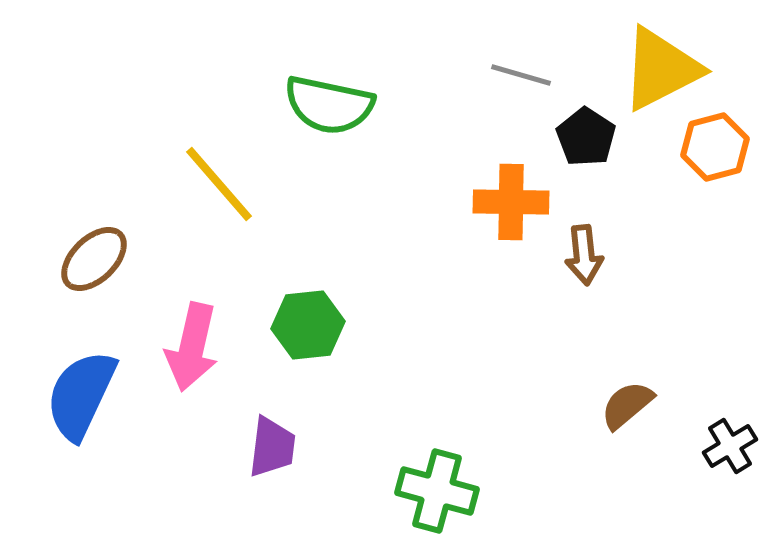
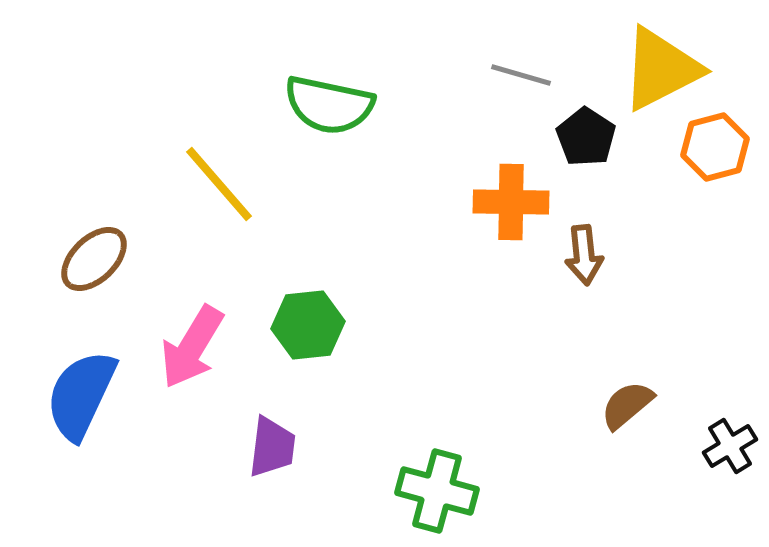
pink arrow: rotated 18 degrees clockwise
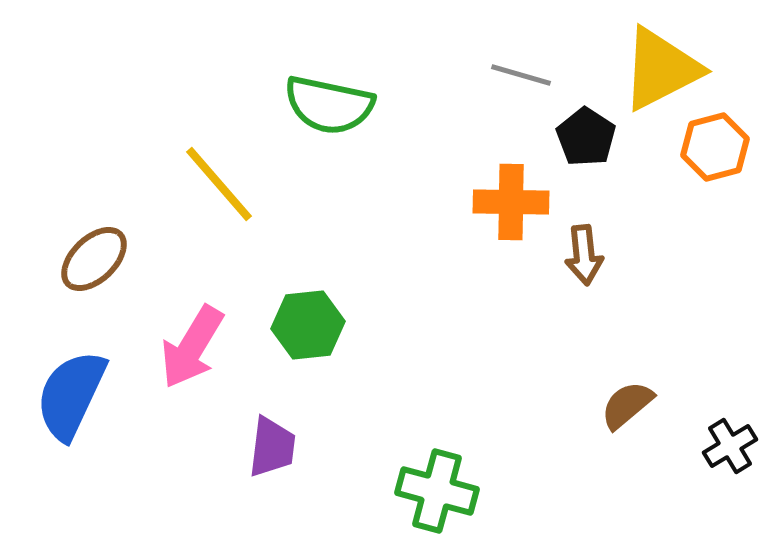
blue semicircle: moved 10 px left
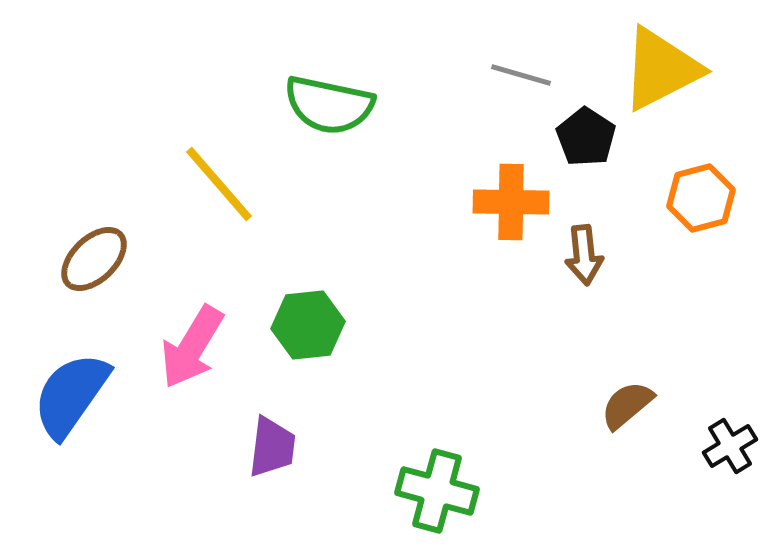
orange hexagon: moved 14 px left, 51 px down
blue semicircle: rotated 10 degrees clockwise
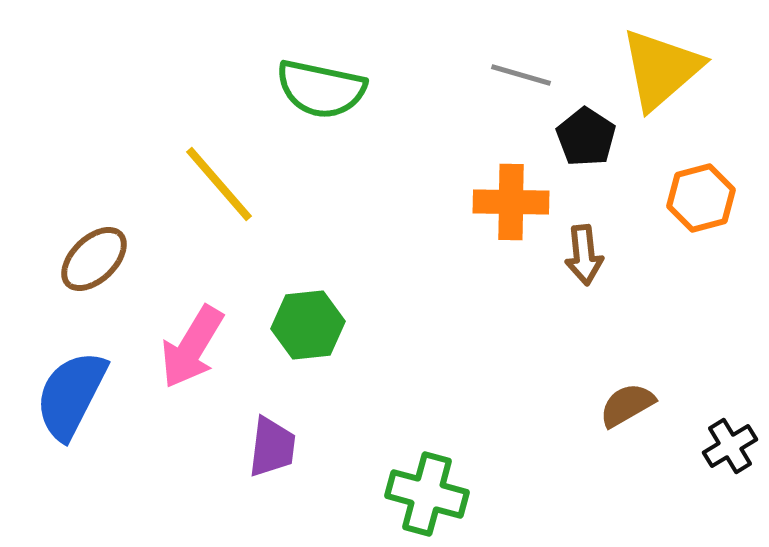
yellow triangle: rotated 14 degrees counterclockwise
green semicircle: moved 8 px left, 16 px up
blue semicircle: rotated 8 degrees counterclockwise
brown semicircle: rotated 10 degrees clockwise
green cross: moved 10 px left, 3 px down
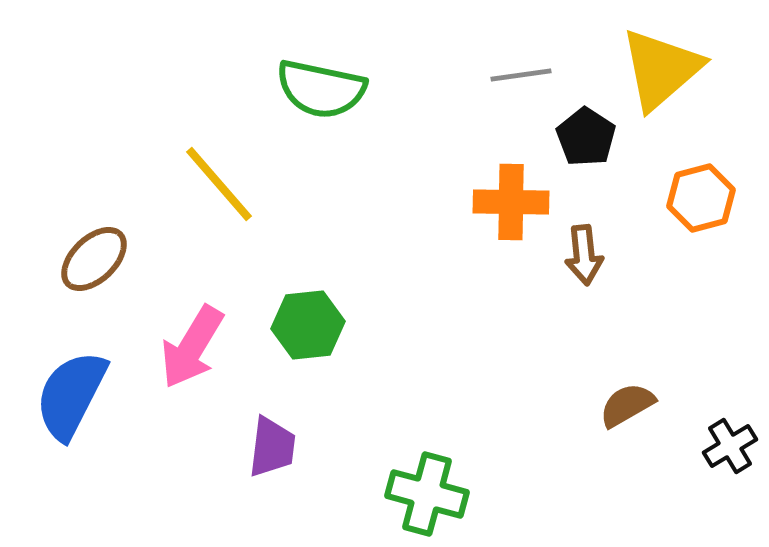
gray line: rotated 24 degrees counterclockwise
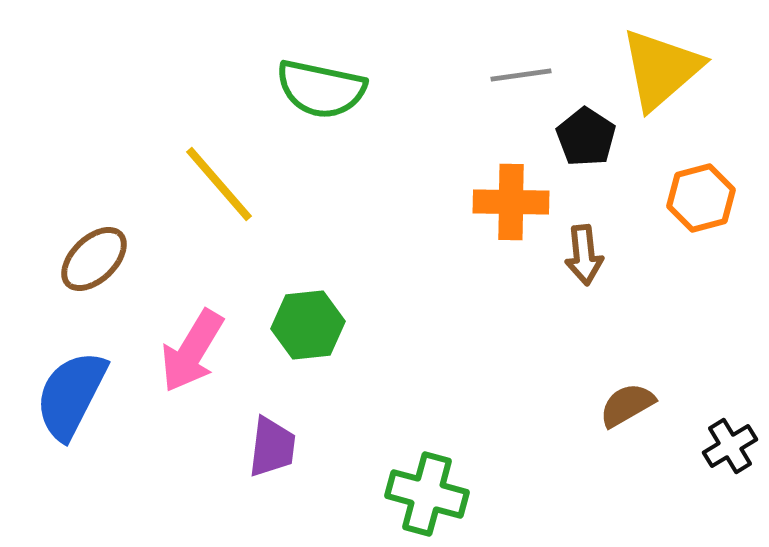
pink arrow: moved 4 px down
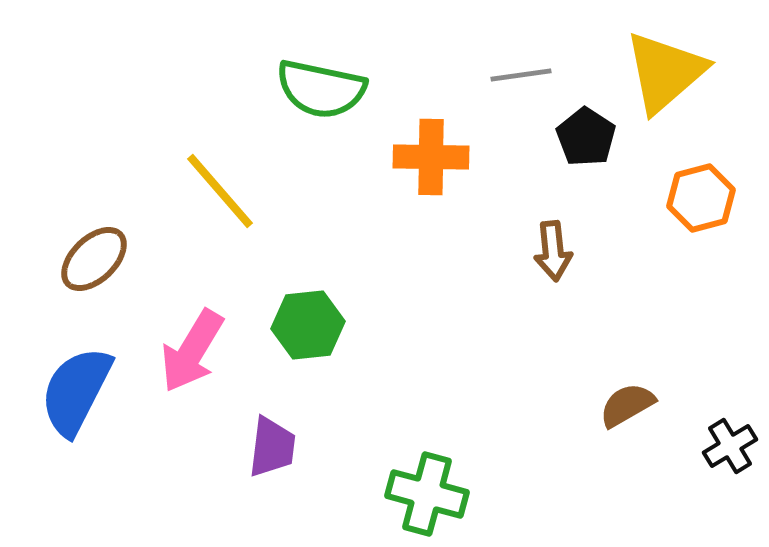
yellow triangle: moved 4 px right, 3 px down
yellow line: moved 1 px right, 7 px down
orange cross: moved 80 px left, 45 px up
brown arrow: moved 31 px left, 4 px up
blue semicircle: moved 5 px right, 4 px up
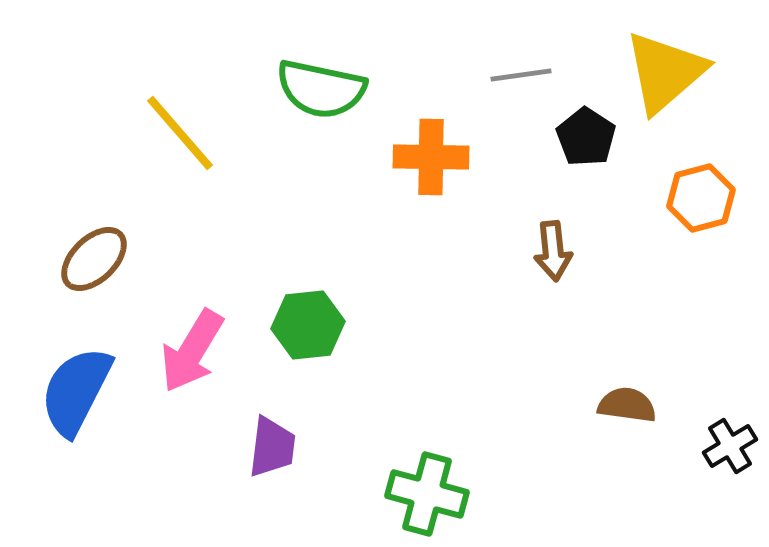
yellow line: moved 40 px left, 58 px up
brown semicircle: rotated 38 degrees clockwise
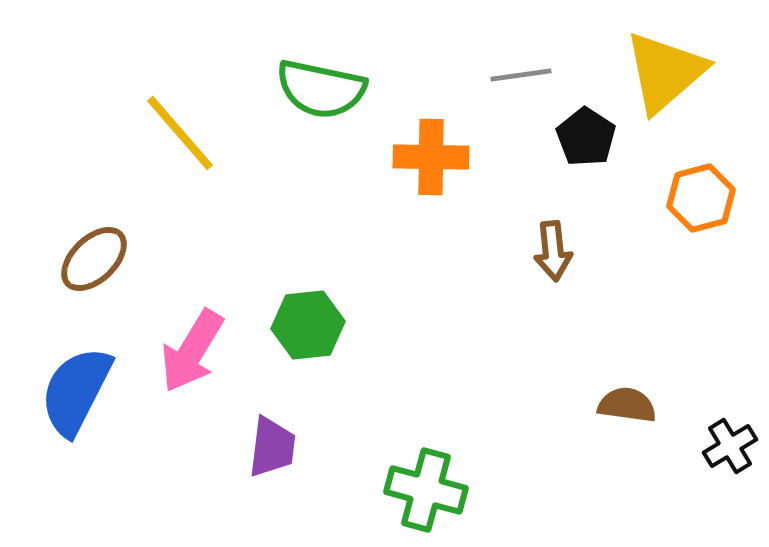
green cross: moved 1 px left, 4 px up
